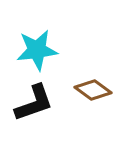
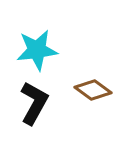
black L-shape: rotated 42 degrees counterclockwise
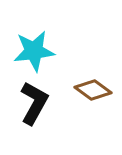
cyan star: moved 3 px left, 1 px down
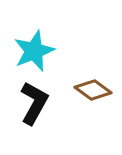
cyan star: rotated 15 degrees counterclockwise
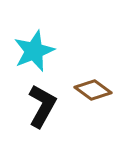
black L-shape: moved 8 px right, 3 px down
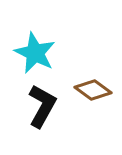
cyan star: moved 1 px right, 2 px down; rotated 24 degrees counterclockwise
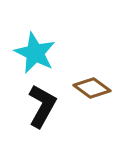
brown diamond: moved 1 px left, 2 px up
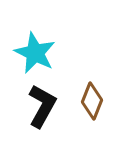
brown diamond: moved 13 px down; rotated 75 degrees clockwise
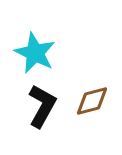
brown diamond: rotated 54 degrees clockwise
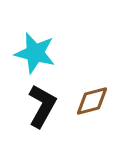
cyan star: rotated 12 degrees counterclockwise
